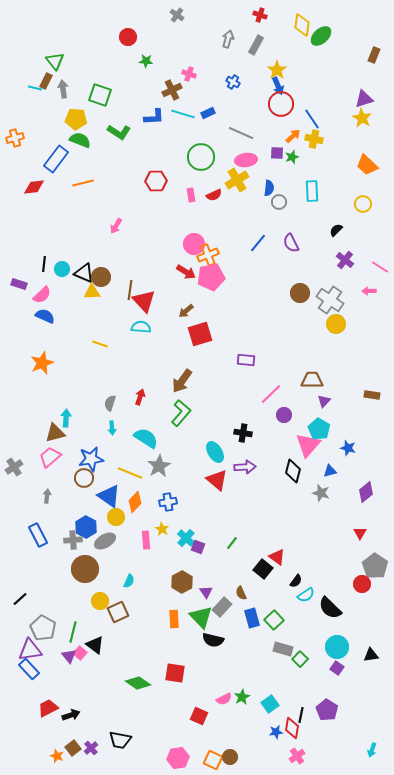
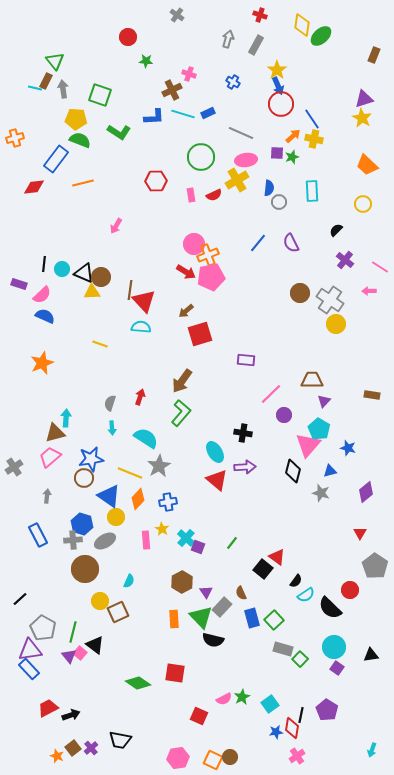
orange diamond at (135, 502): moved 3 px right, 3 px up
blue hexagon at (86, 527): moved 4 px left, 3 px up; rotated 10 degrees counterclockwise
red circle at (362, 584): moved 12 px left, 6 px down
cyan circle at (337, 647): moved 3 px left
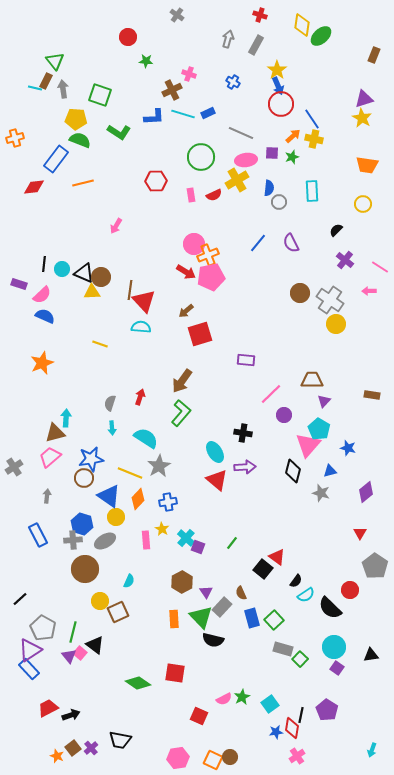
purple square at (277, 153): moved 5 px left
orange trapezoid at (367, 165): rotated 35 degrees counterclockwise
purple triangle at (30, 650): rotated 25 degrees counterclockwise
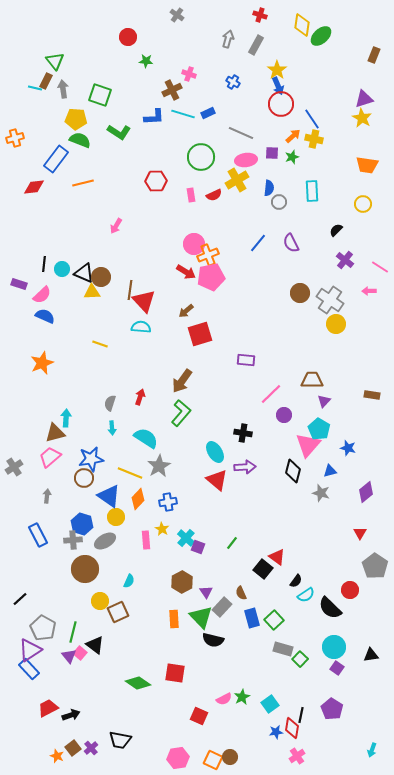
purple pentagon at (327, 710): moved 5 px right, 1 px up
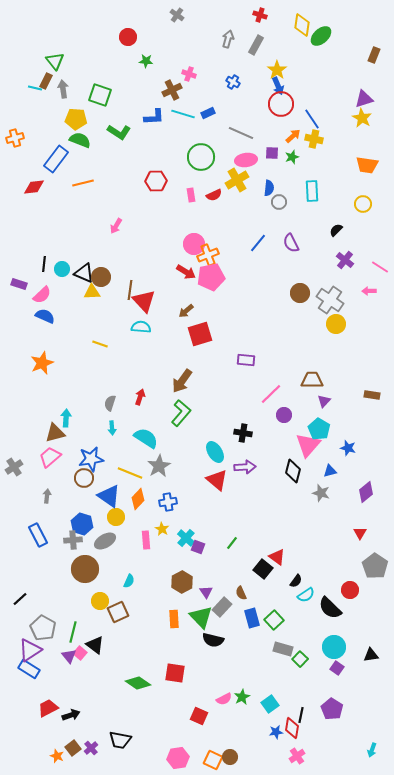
blue rectangle at (29, 669): rotated 15 degrees counterclockwise
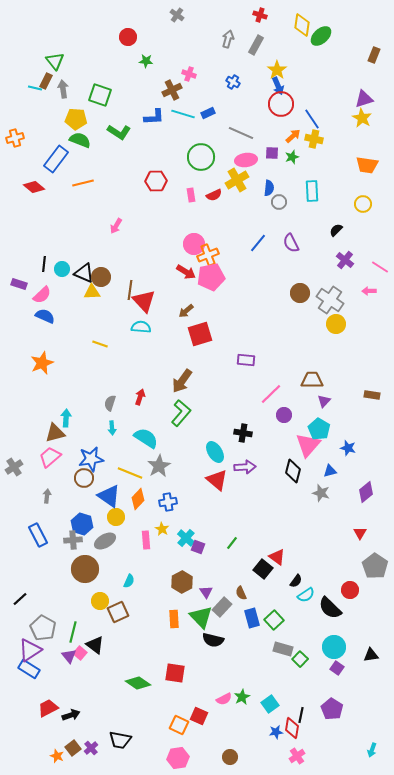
red diamond at (34, 187): rotated 45 degrees clockwise
orange square at (213, 760): moved 34 px left, 35 px up
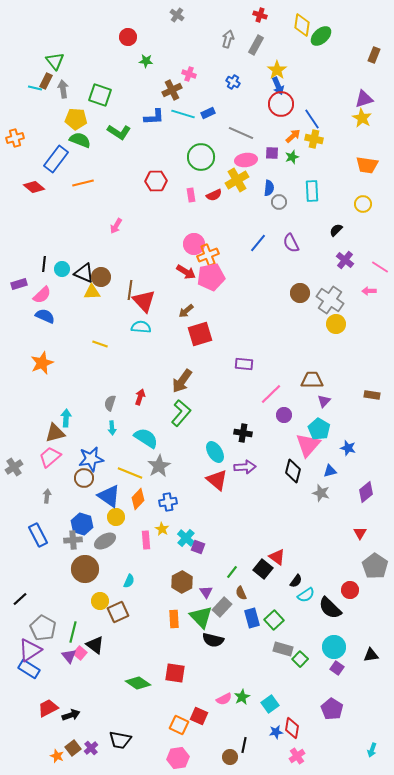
purple rectangle at (19, 284): rotated 35 degrees counterclockwise
purple rectangle at (246, 360): moved 2 px left, 4 px down
green line at (232, 543): moved 29 px down
black line at (301, 715): moved 57 px left, 30 px down
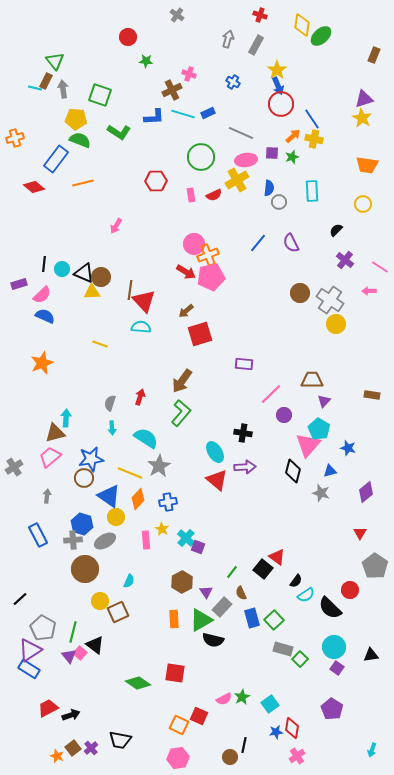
green triangle at (201, 617): moved 3 px down; rotated 45 degrees clockwise
